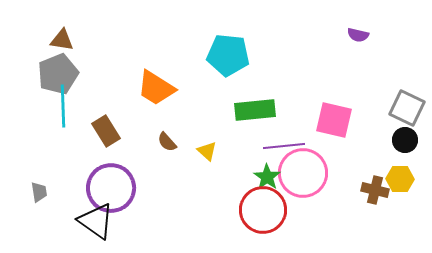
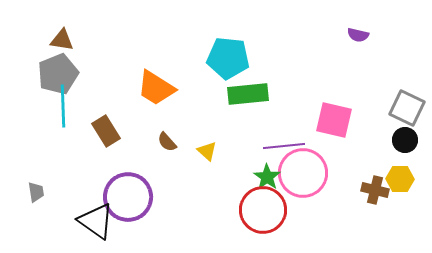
cyan pentagon: moved 3 px down
green rectangle: moved 7 px left, 16 px up
purple circle: moved 17 px right, 9 px down
gray trapezoid: moved 3 px left
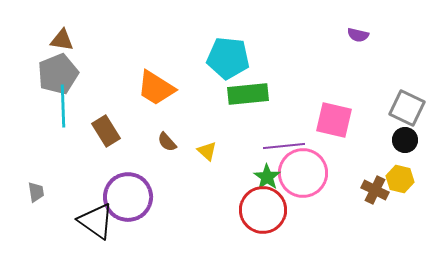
yellow hexagon: rotated 12 degrees clockwise
brown cross: rotated 12 degrees clockwise
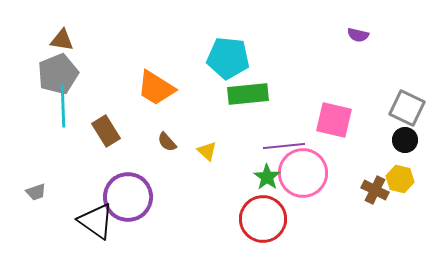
gray trapezoid: rotated 80 degrees clockwise
red circle: moved 9 px down
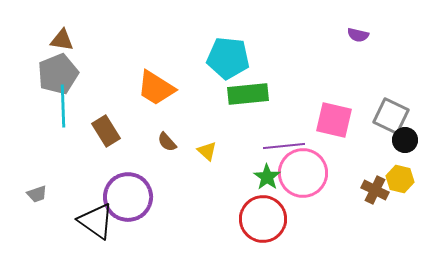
gray square: moved 16 px left, 8 px down
gray trapezoid: moved 1 px right, 2 px down
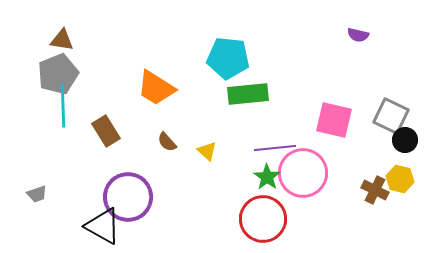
purple line: moved 9 px left, 2 px down
black triangle: moved 7 px right, 5 px down; rotated 6 degrees counterclockwise
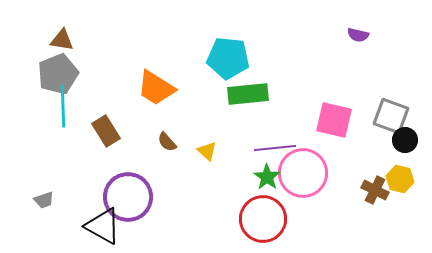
gray square: rotated 6 degrees counterclockwise
gray trapezoid: moved 7 px right, 6 px down
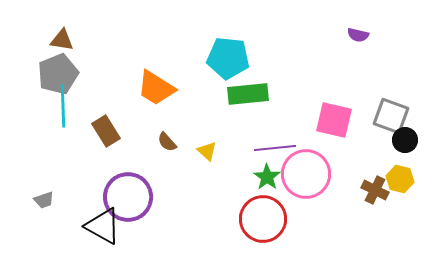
pink circle: moved 3 px right, 1 px down
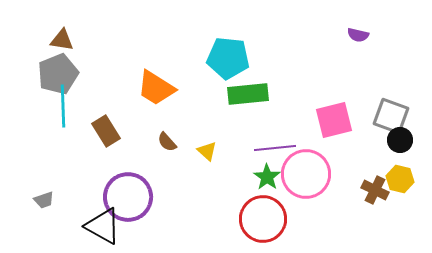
pink square: rotated 27 degrees counterclockwise
black circle: moved 5 px left
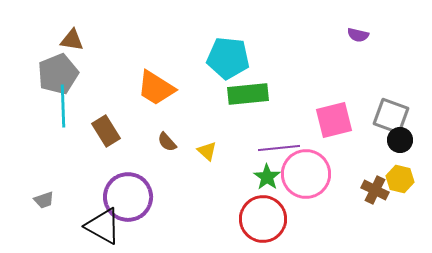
brown triangle: moved 10 px right
purple line: moved 4 px right
